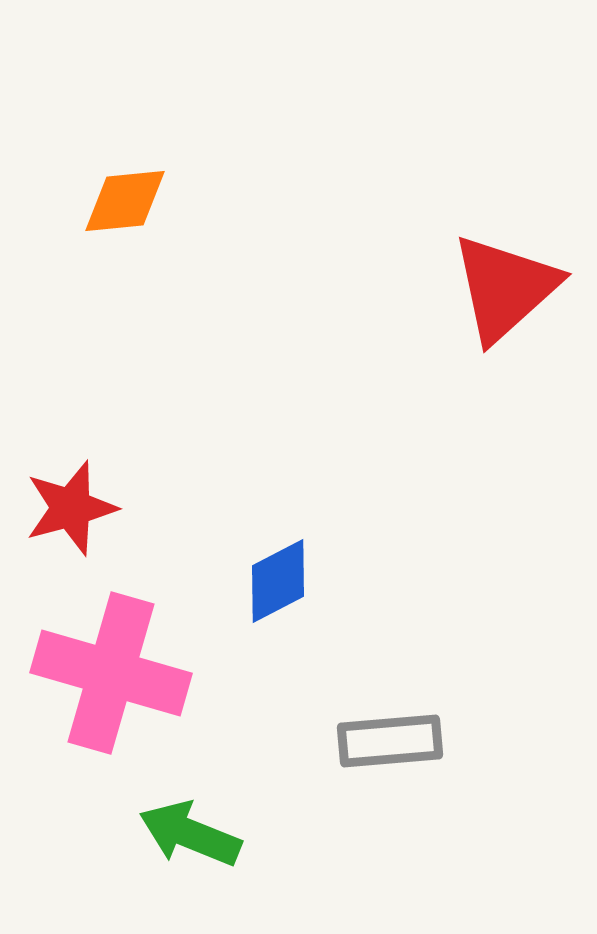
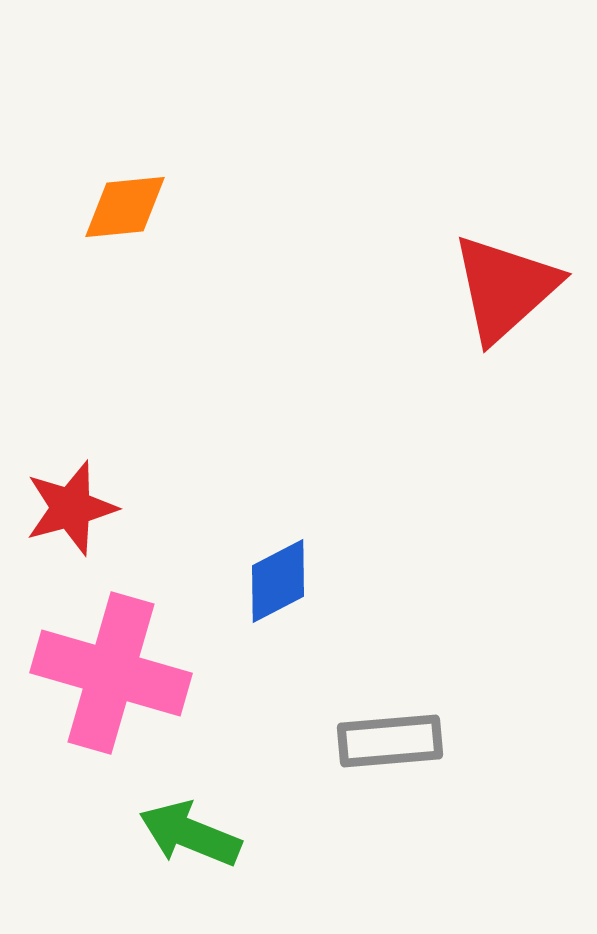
orange diamond: moved 6 px down
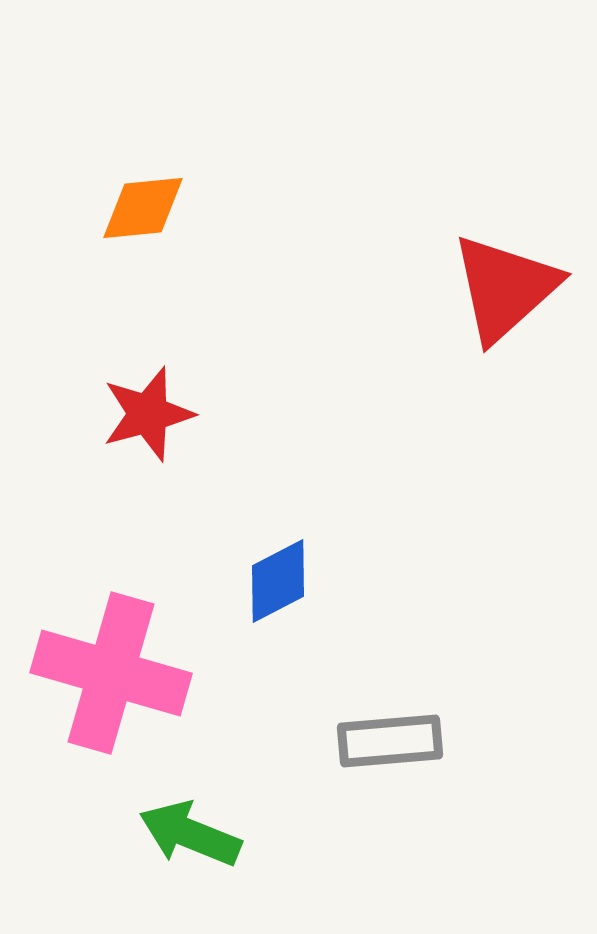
orange diamond: moved 18 px right, 1 px down
red star: moved 77 px right, 94 px up
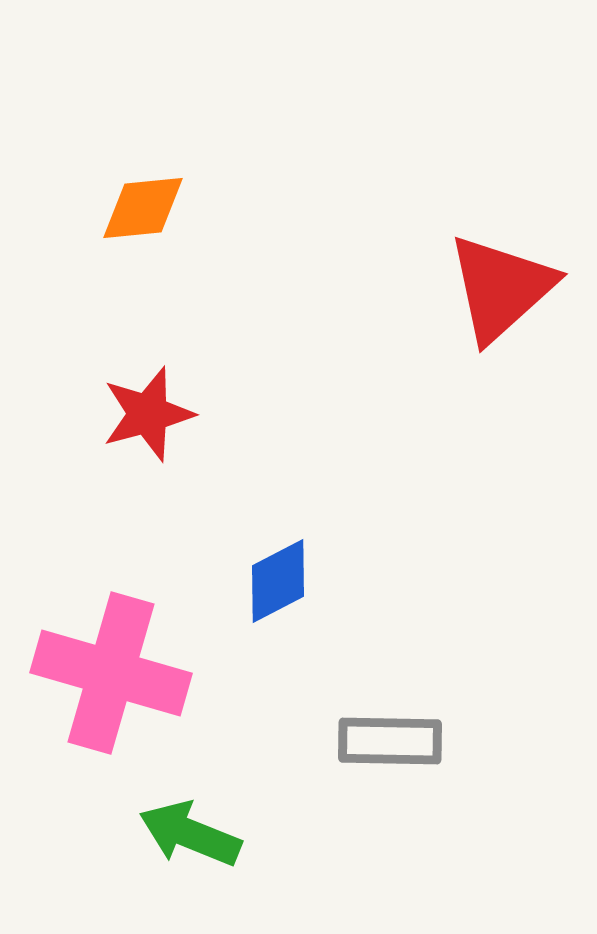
red triangle: moved 4 px left
gray rectangle: rotated 6 degrees clockwise
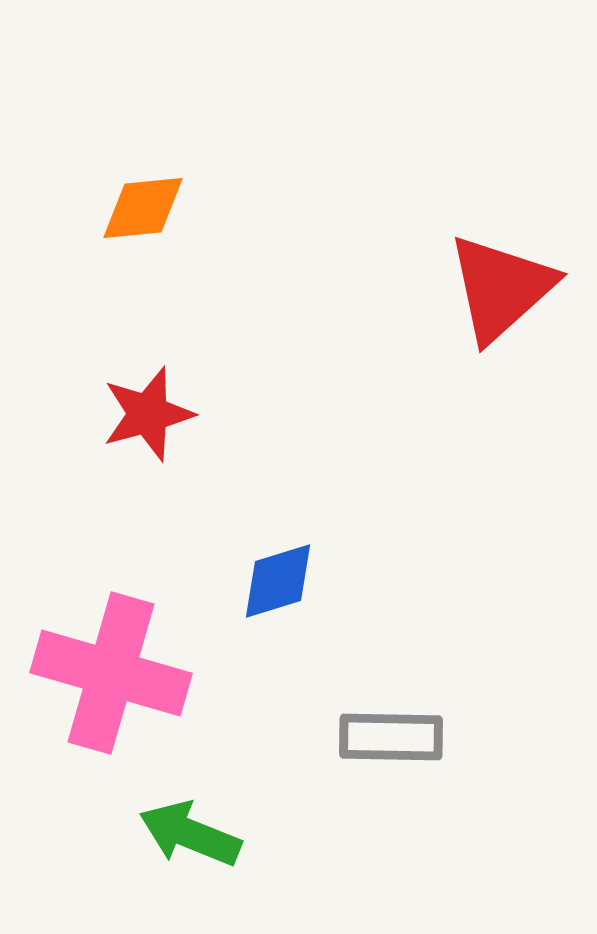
blue diamond: rotated 10 degrees clockwise
gray rectangle: moved 1 px right, 4 px up
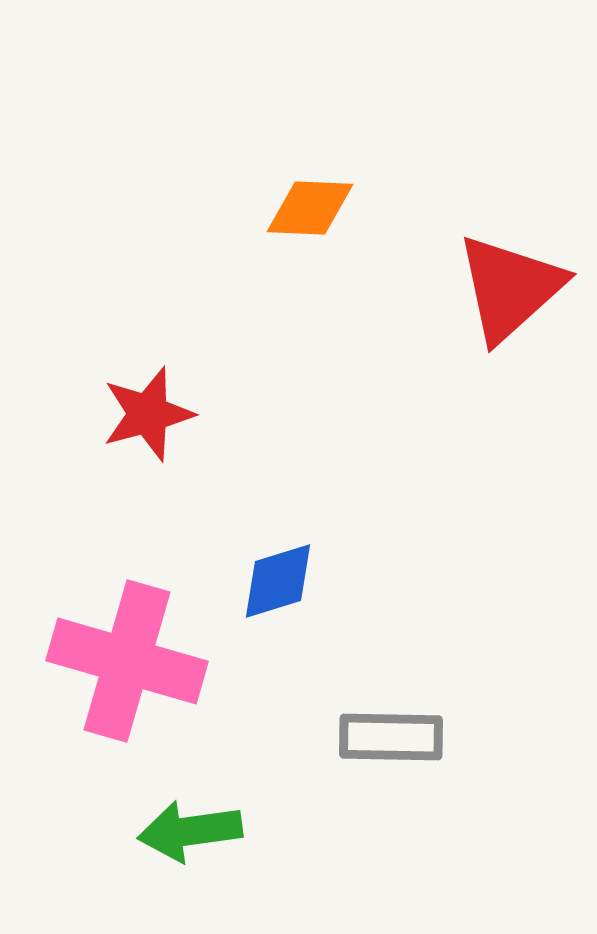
orange diamond: moved 167 px right; rotated 8 degrees clockwise
red triangle: moved 9 px right
pink cross: moved 16 px right, 12 px up
green arrow: moved 3 px up; rotated 30 degrees counterclockwise
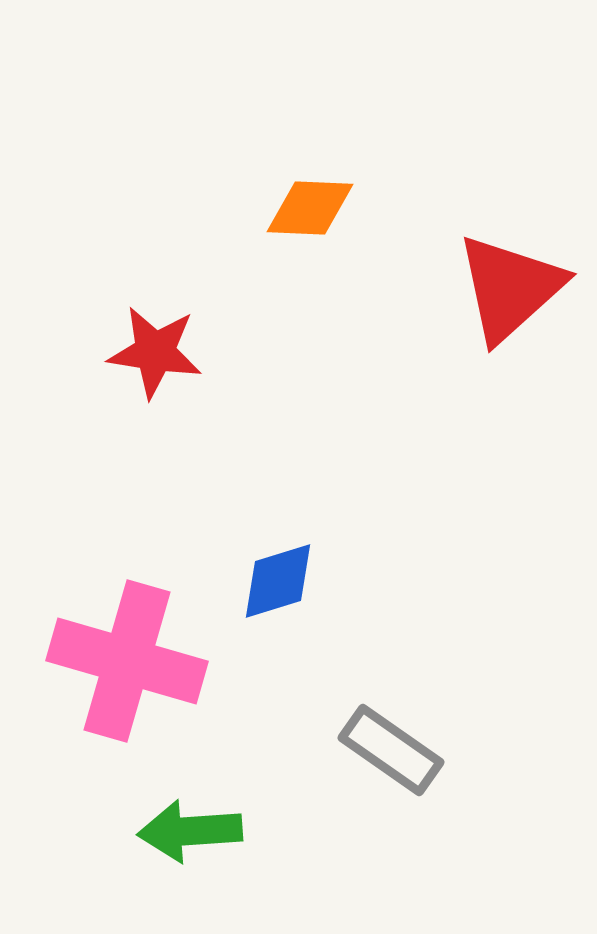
red star: moved 7 px right, 62 px up; rotated 24 degrees clockwise
gray rectangle: moved 13 px down; rotated 34 degrees clockwise
green arrow: rotated 4 degrees clockwise
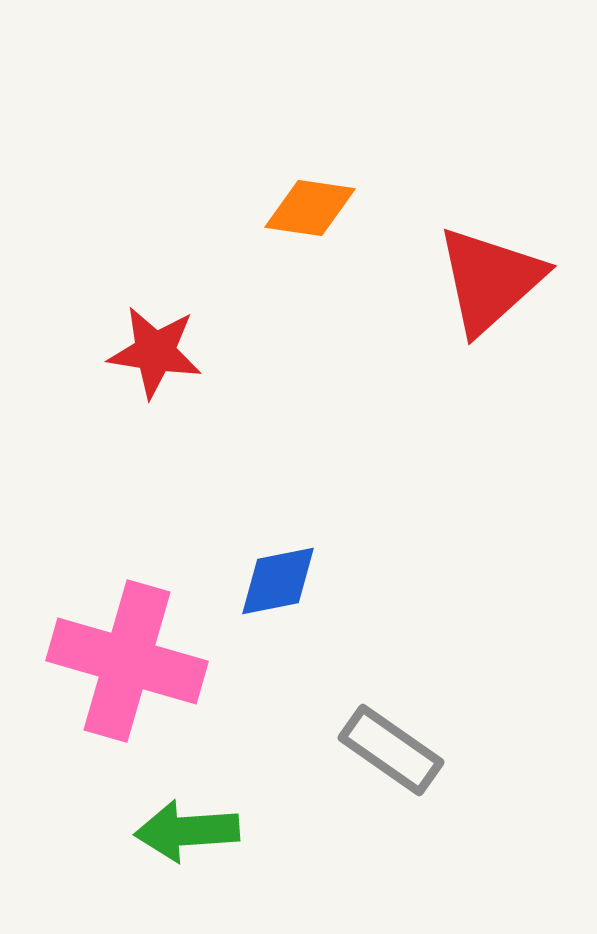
orange diamond: rotated 6 degrees clockwise
red triangle: moved 20 px left, 8 px up
blue diamond: rotated 6 degrees clockwise
green arrow: moved 3 px left
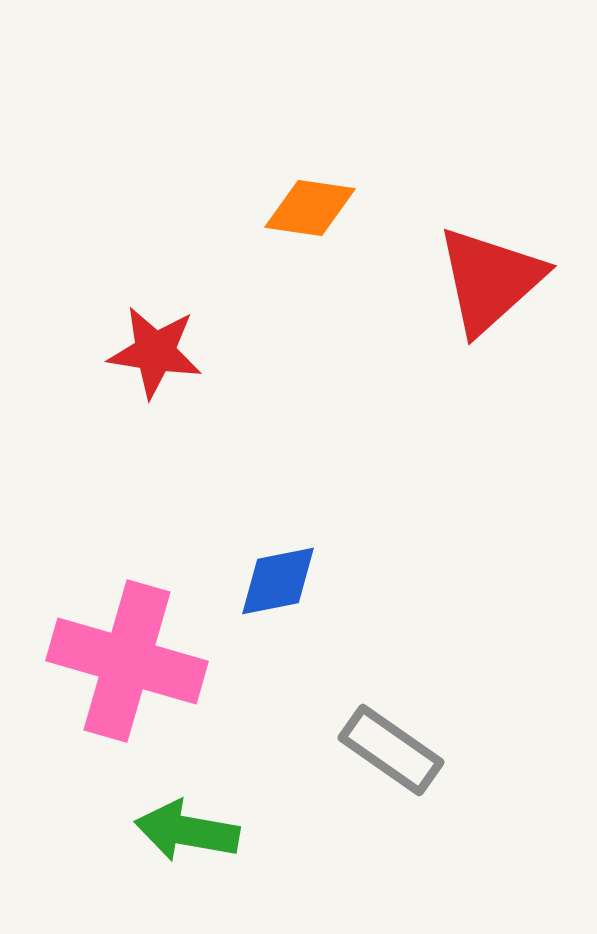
green arrow: rotated 14 degrees clockwise
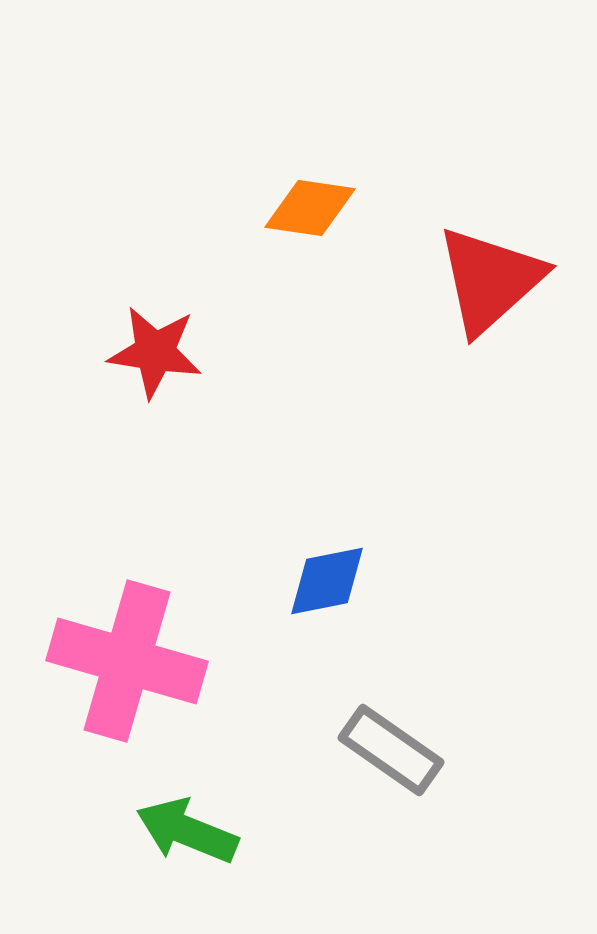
blue diamond: moved 49 px right
green arrow: rotated 12 degrees clockwise
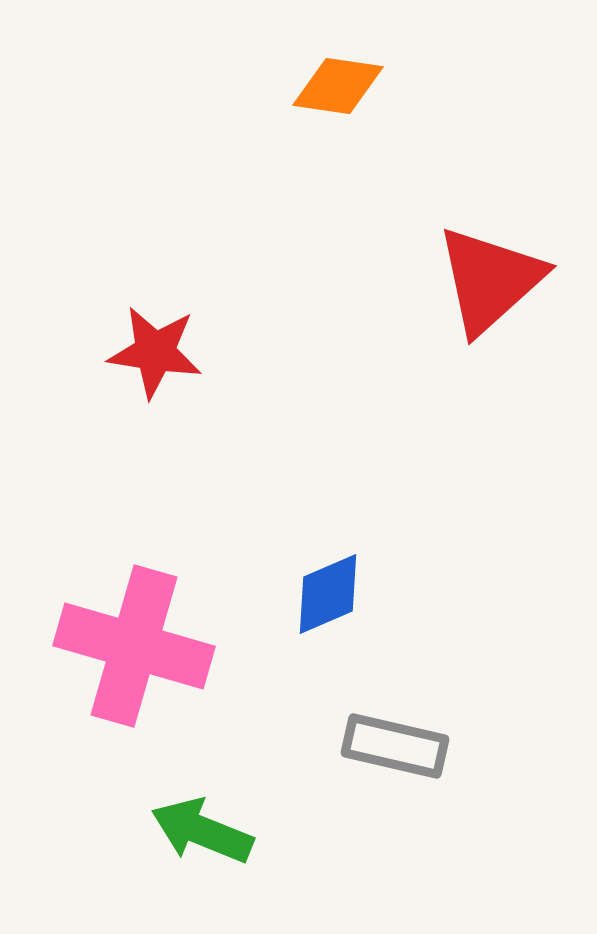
orange diamond: moved 28 px right, 122 px up
blue diamond: moved 1 px right, 13 px down; rotated 12 degrees counterclockwise
pink cross: moved 7 px right, 15 px up
gray rectangle: moved 4 px right, 4 px up; rotated 22 degrees counterclockwise
green arrow: moved 15 px right
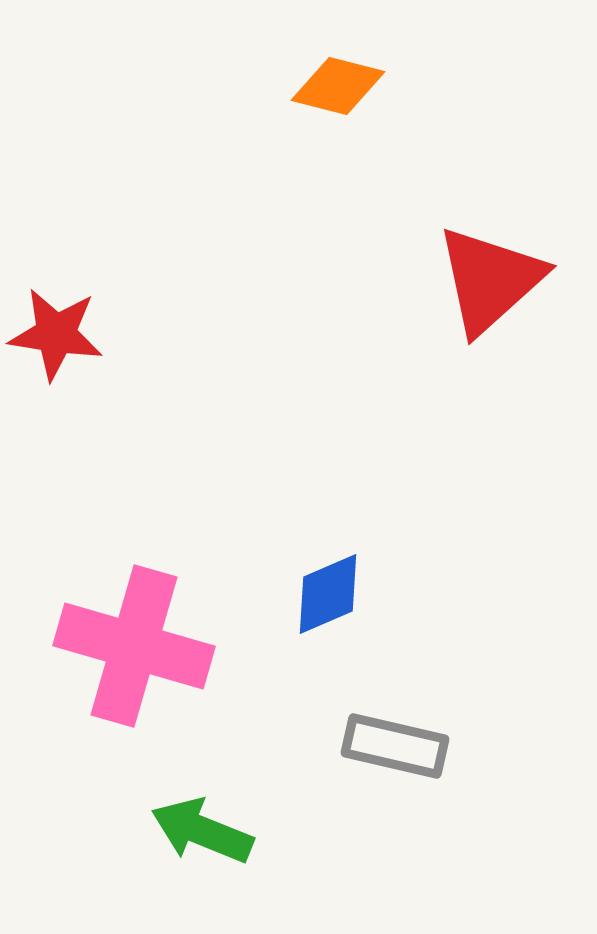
orange diamond: rotated 6 degrees clockwise
red star: moved 99 px left, 18 px up
